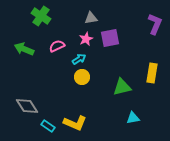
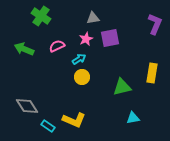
gray triangle: moved 2 px right
yellow L-shape: moved 1 px left, 3 px up
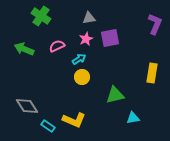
gray triangle: moved 4 px left
green triangle: moved 7 px left, 8 px down
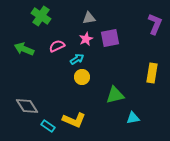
cyan arrow: moved 2 px left
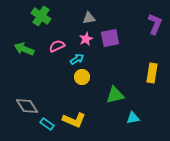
cyan rectangle: moved 1 px left, 2 px up
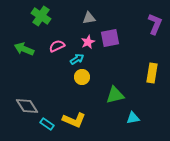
pink star: moved 2 px right, 3 px down
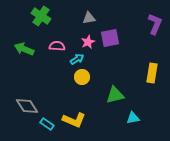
pink semicircle: rotated 28 degrees clockwise
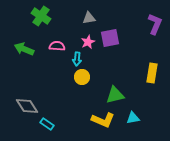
cyan arrow: rotated 128 degrees clockwise
yellow L-shape: moved 29 px right
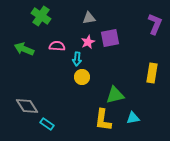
yellow L-shape: rotated 75 degrees clockwise
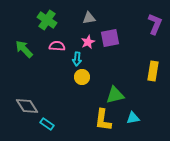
green cross: moved 6 px right, 4 px down
green arrow: rotated 24 degrees clockwise
yellow rectangle: moved 1 px right, 2 px up
